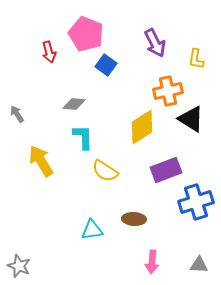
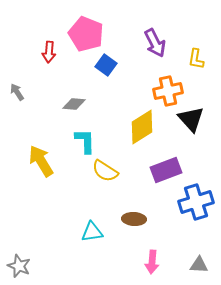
red arrow: rotated 20 degrees clockwise
gray arrow: moved 22 px up
black triangle: rotated 16 degrees clockwise
cyan L-shape: moved 2 px right, 4 px down
cyan triangle: moved 2 px down
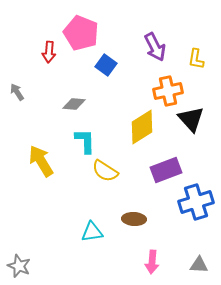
pink pentagon: moved 5 px left, 1 px up
purple arrow: moved 4 px down
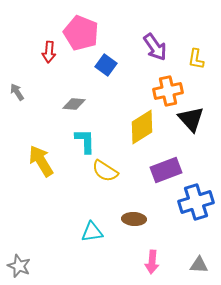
purple arrow: rotated 8 degrees counterclockwise
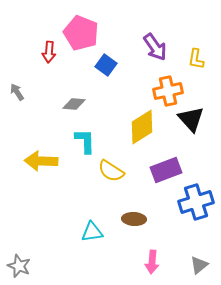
yellow arrow: rotated 56 degrees counterclockwise
yellow semicircle: moved 6 px right
gray triangle: rotated 42 degrees counterclockwise
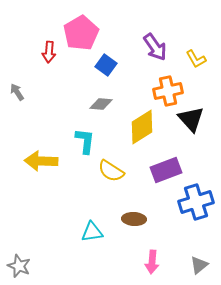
pink pentagon: rotated 20 degrees clockwise
yellow L-shape: rotated 40 degrees counterclockwise
gray diamond: moved 27 px right
cyan L-shape: rotated 8 degrees clockwise
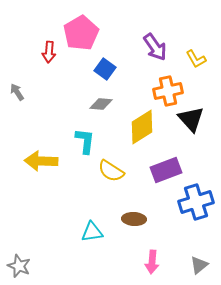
blue square: moved 1 px left, 4 px down
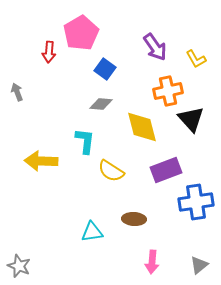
gray arrow: rotated 12 degrees clockwise
yellow diamond: rotated 72 degrees counterclockwise
blue cross: rotated 8 degrees clockwise
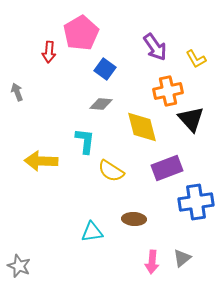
purple rectangle: moved 1 px right, 2 px up
gray triangle: moved 17 px left, 7 px up
